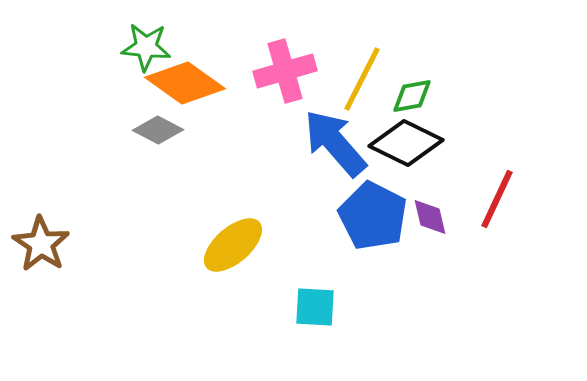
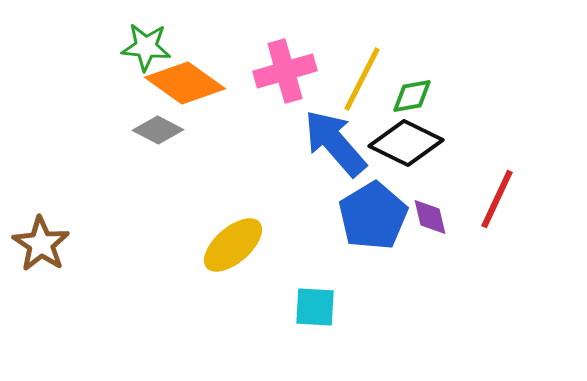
blue pentagon: rotated 14 degrees clockwise
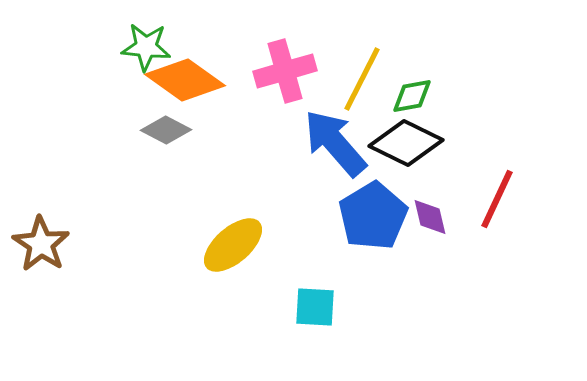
orange diamond: moved 3 px up
gray diamond: moved 8 px right
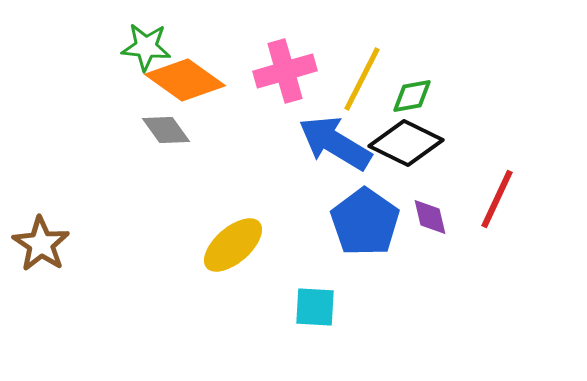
gray diamond: rotated 27 degrees clockwise
blue arrow: rotated 18 degrees counterclockwise
blue pentagon: moved 8 px left, 6 px down; rotated 6 degrees counterclockwise
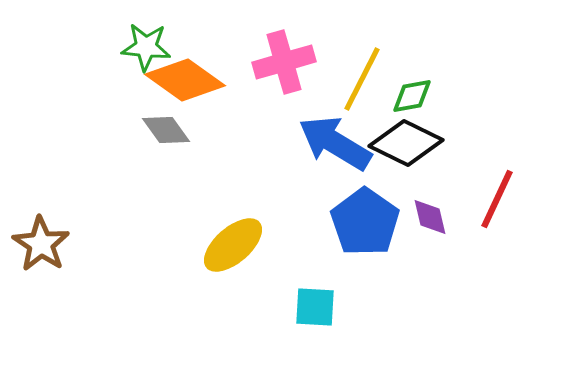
pink cross: moved 1 px left, 9 px up
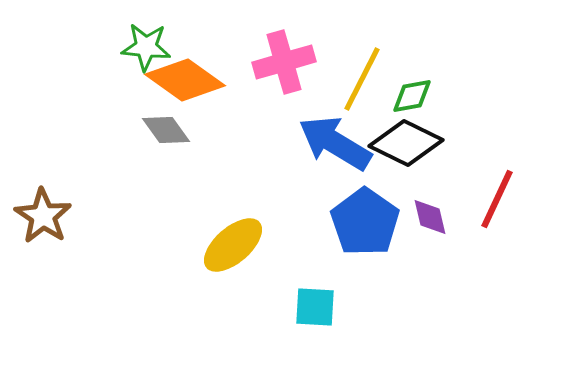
brown star: moved 2 px right, 28 px up
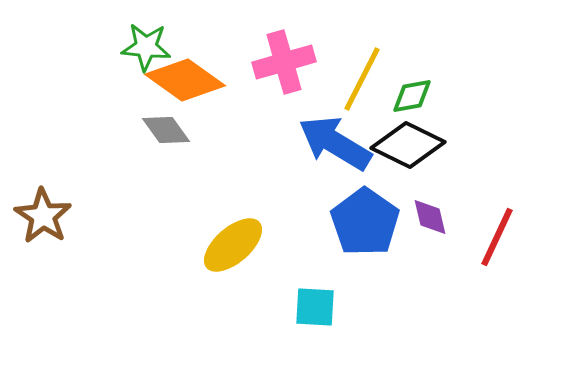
black diamond: moved 2 px right, 2 px down
red line: moved 38 px down
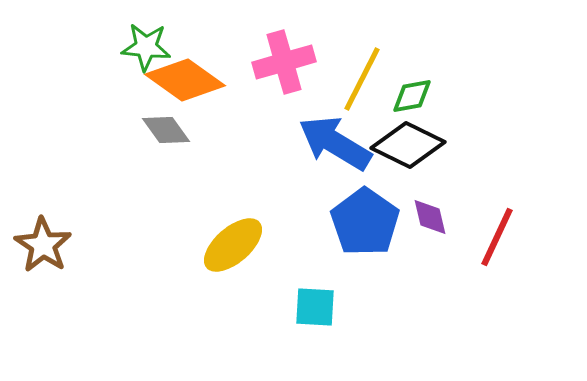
brown star: moved 29 px down
